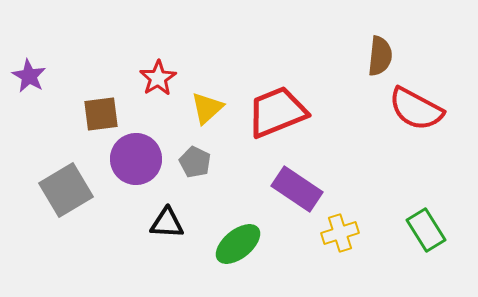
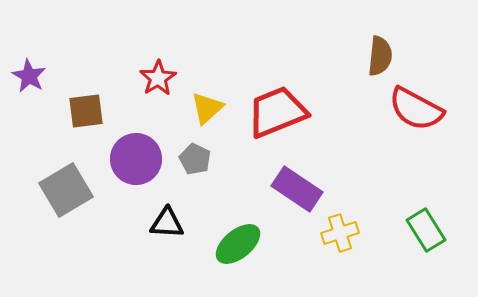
brown square: moved 15 px left, 3 px up
gray pentagon: moved 3 px up
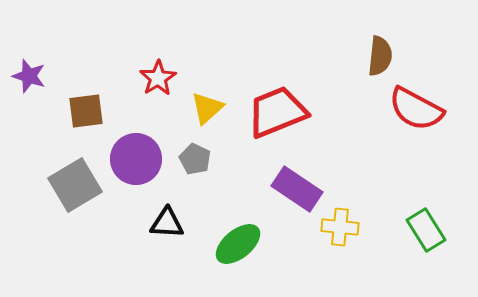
purple star: rotated 12 degrees counterclockwise
gray square: moved 9 px right, 5 px up
yellow cross: moved 6 px up; rotated 24 degrees clockwise
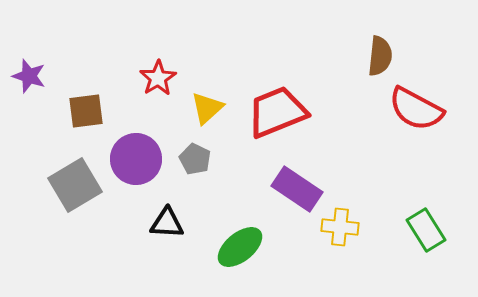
green ellipse: moved 2 px right, 3 px down
